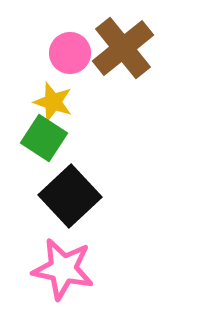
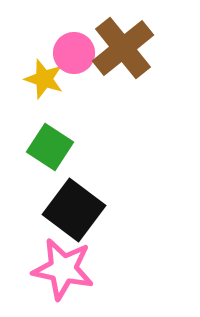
pink circle: moved 4 px right
yellow star: moved 9 px left, 23 px up
green square: moved 6 px right, 9 px down
black square: moved 4 px right, 14 px down; rotated 10 degrees counterclockwise
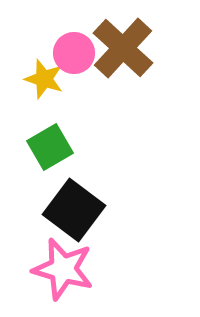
brown cross: rotated 8 degrees counterclockwise
green square: rotated 27 degrees clockwise
pink star: rotated 4 degrees clockwise
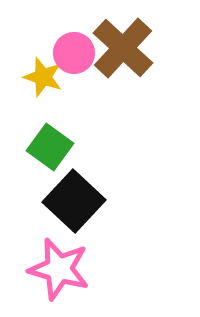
yellow star: moved 1 px left, 2 px up
green square: rotated 24 degrees counterclockwise
black square: moved 9 px up; rotated 6 degrees clockwise
pink star: moved 4 px left
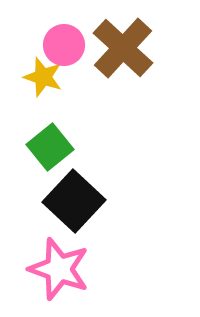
pink circle: moved 10 px left, 8 px up
green square: rotated 15 degrees clockwise
pink star: rotated 4 degrees clockwise
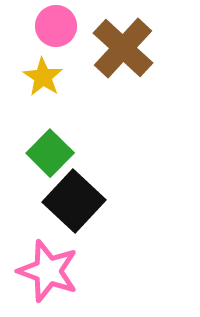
pink circle: moved 8 px left, 19 px up
yellow star: rotated 15 degrees clockwise
green square: moved 6 px down; rotated 6 degrees counterclockwise
pink star: moved 11 px left, 2 px down
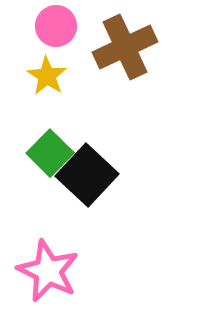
brown cross: moved 2 px right, 1 px up; rotated 22 degrees clockwise
yellow star: moved 4 px right, 1 px up
black square: moved 13 px right, 26 px up
pink star: rotated 6 degrees clockwise
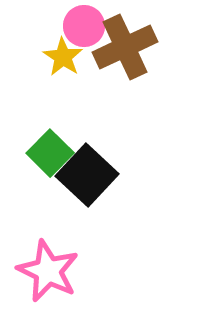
pink circle: moved 28 px right
yellow star: moved 16 px right, 19 px up
